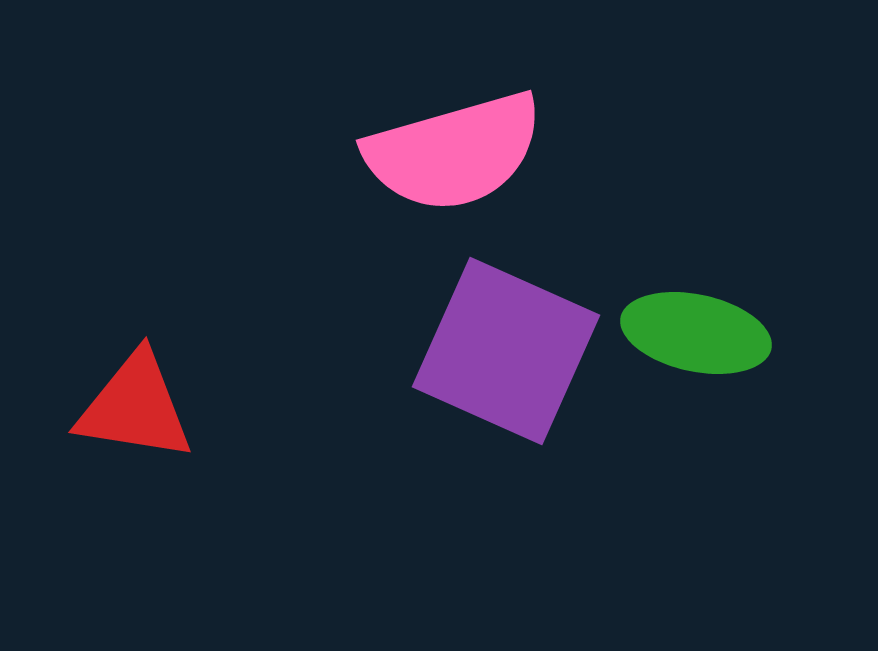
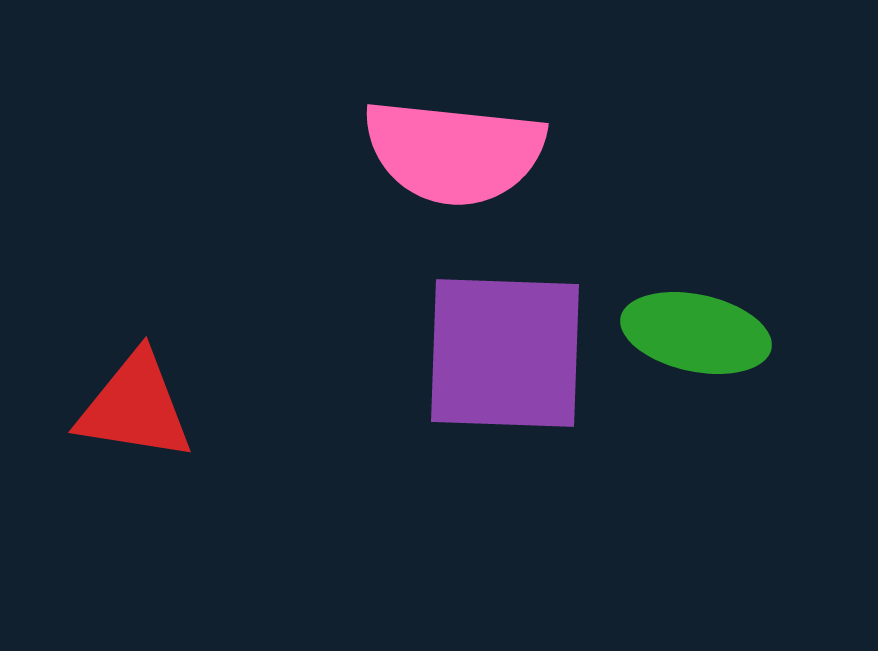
pink semicircle: rotated 22 degrees clockwise
purple square: moved 1 px left, 2 px down; rotated 22 degrees counterclockwise
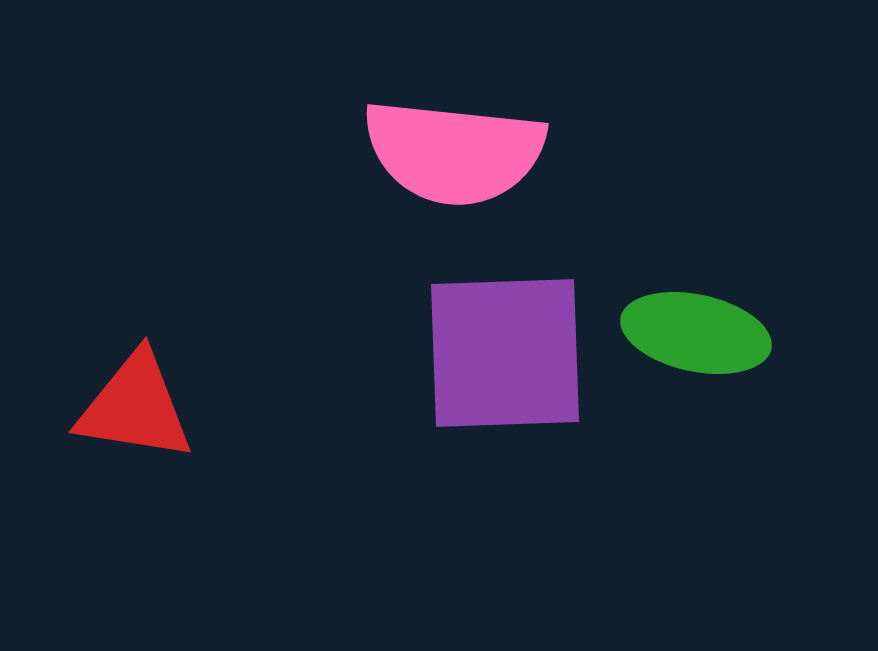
purple square: rotated 4 degrees counterclockwise
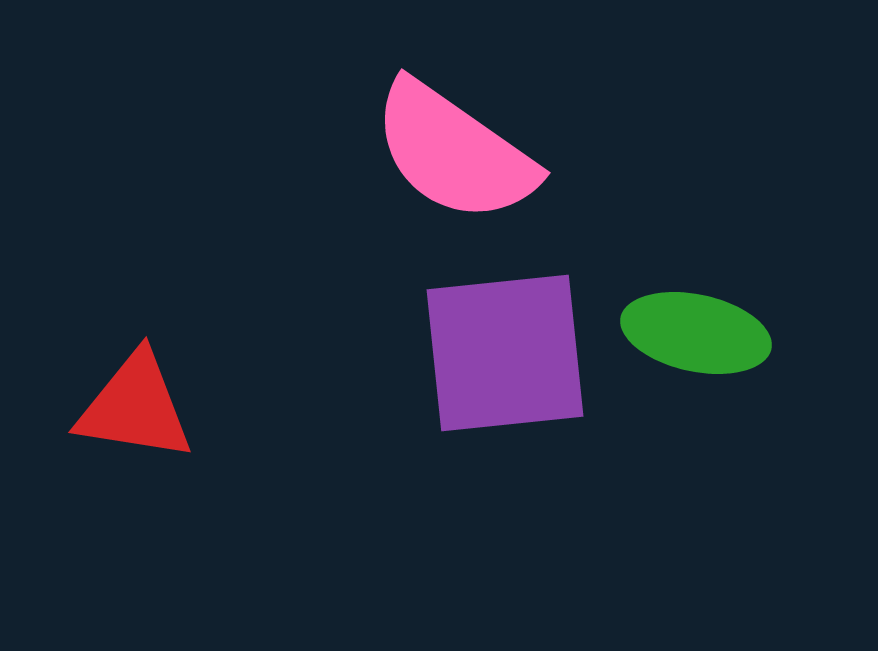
pink semicircle: rotated 29 degrees clockwise
purple square: rotated 4 degrees counterclockwise
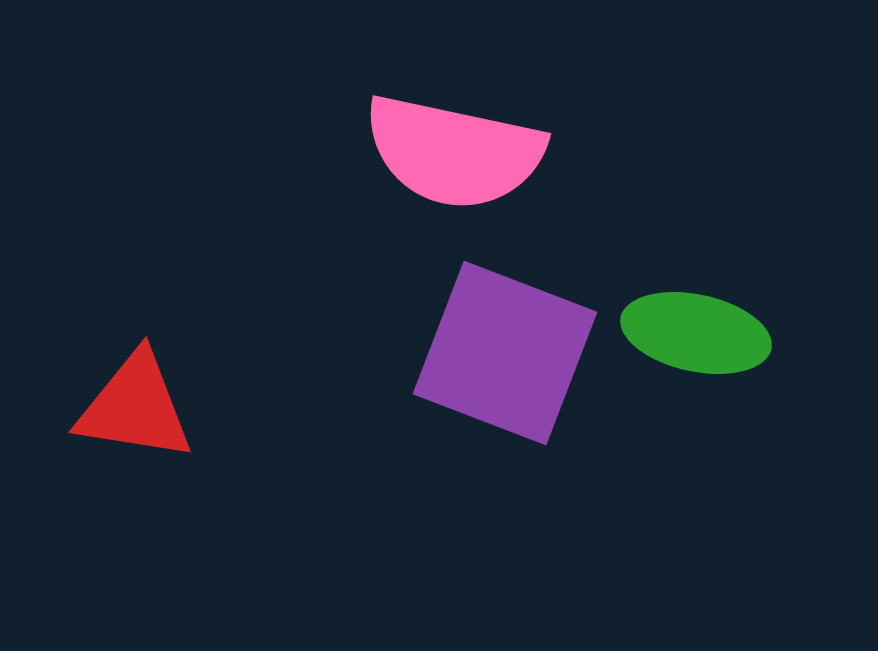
pink semicircle: rotated 23 degrees counterclockwise
purple square: rotated 27 degrees clockwise
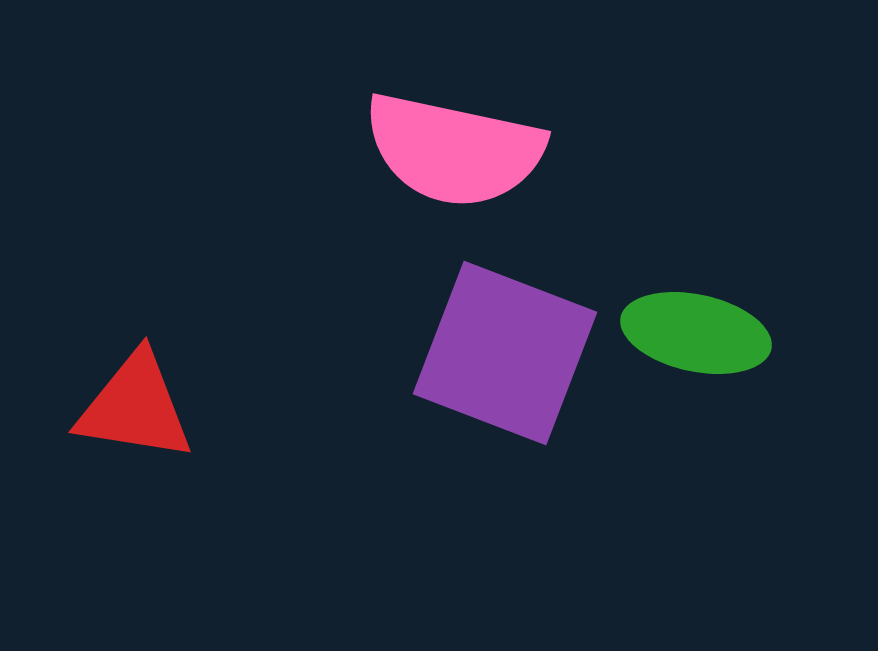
pink semicircle: moved 2 px up
